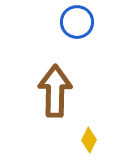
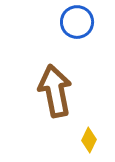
brown arrow: rotated 12 degrees counterclockwise
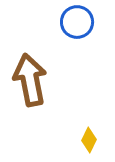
brown arrow: moved 25 px left, 11 px up
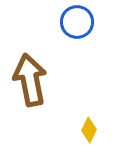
yellow diamond: moved 10 px up
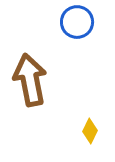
yellow diamond: moved 1 px right, 1 px down
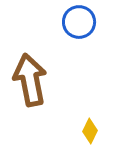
blue circle: moved 2 px right
